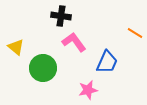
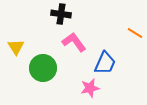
black cross: moved 2 px up
yellow triangle: rotated 18 degrees clockwise
blue trapezoid: moved 2 px left, 1 px down
pink star: moved 2 px right, 2 px up
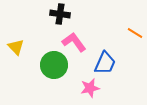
black cross: moved 1 px left
yellow triangle: rotated 12 degrees counterclockwise
green circle: moved 11 px right, 3 px up
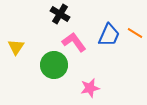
black cross: rotated 24 degrees clockwise
yellow triangle: rotated 18 degrees clockwise
blue trapezoid: moved 4 px right, 28 px up
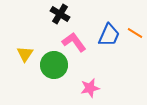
yellow triangle: moved 9 px right, 7 px down
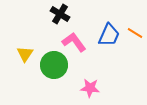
pink star: rotated 18 degrees clockwise
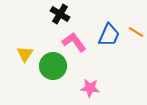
orange line: moved 1 px right, 1 px up
green circle: moved 1 px left, 1 px down
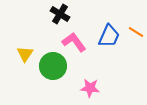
blue trapezoid: moved 1 px down
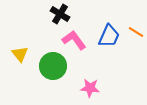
pink L-shape: moved 2 px up
yellow triangle: moved 5 px left; rotated 12 degrees counterclockwise
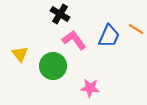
orange line: moved 3 px up
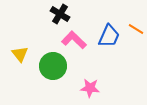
pink L-shape: rotated 10 degrees counterclockwise
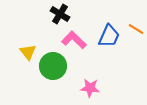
yellow triangle: moved 8 px right, 2 px up
